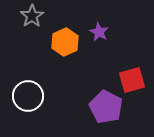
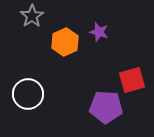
purple star: rotated 12 degrees counterclockwise
white circle: moved 2 px up
purple pentagon: rotated 24 degrees counterclockwise
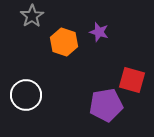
orange hexagon: moved 1 px left; rotated 16 degrees counterclockwise
red square: rotated 32 degrees clockwise
white circle: moved 2 px left, 1 px down
purple pentagon: moved 2 px up; rotated 12 degrees counterclockwise
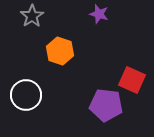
purple star: moved 18 px up
orange hexagon: moved 4 px left, 9 px down
red square: rotated 8 degrees clockwise
purple pentagon: rotated 16 degrees clockwise
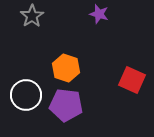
orange hexagon: moved 6 px right, 17 px down
purple pentagon: moved 40 px left
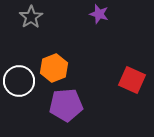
gray star: moved 1 px left, 1 px down
orange hexagon: moved 12 px left; rotated 20 degrees clockwise
white circle: moved 7 px left, 14 px up
purple pentagon: rotated 12 degrees counterclockwise
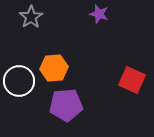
orange hexagon: rotated 16 degrees clockwise
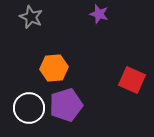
gray star: rotated 15 degrees counterclockwise
white circle: moved 10 px right, 27 px down
purple pentagon: rotated 12 degrees counterclockwise
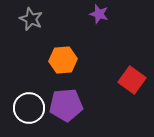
gray star: moved 2 px down
orange hexagon: moved 9 px right, 8 px up
red square: rotated 12 degrees clockwise
purple pentagon: rotated 12 degrees clockwise
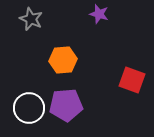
red square: rotated 16 degrees counterclockwise
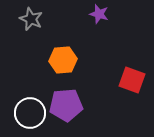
white circle: moved 1 px right, 5 px down
